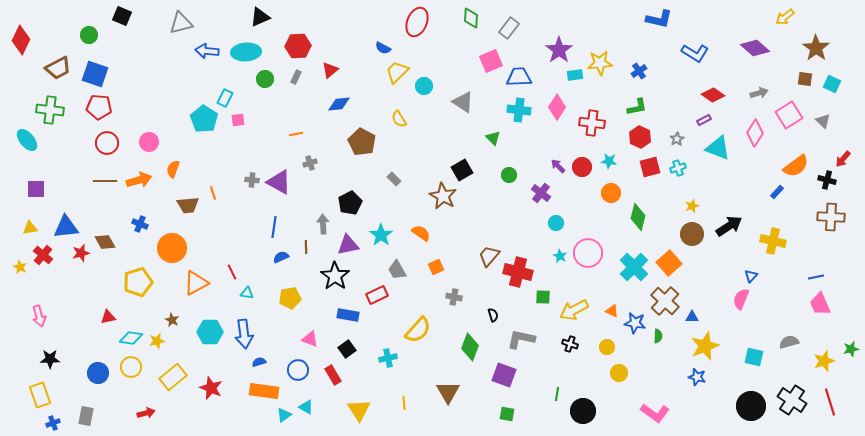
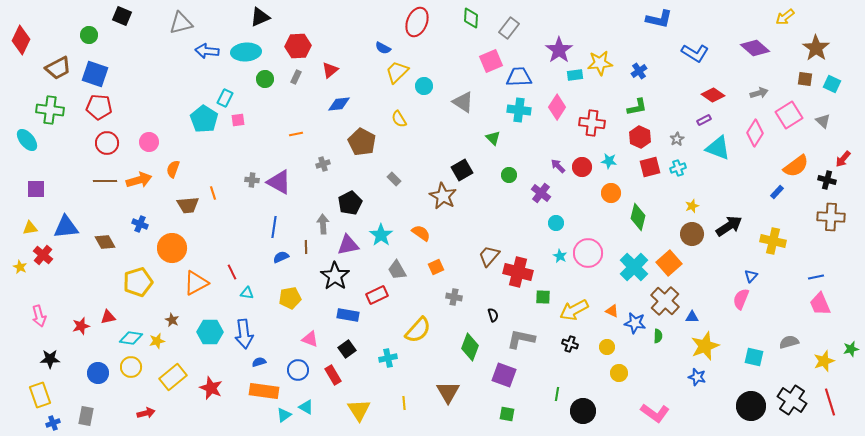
gray cross at (310, 163): moved 13 px right, 1 px down
red star at (81, 253): moved 73 px down
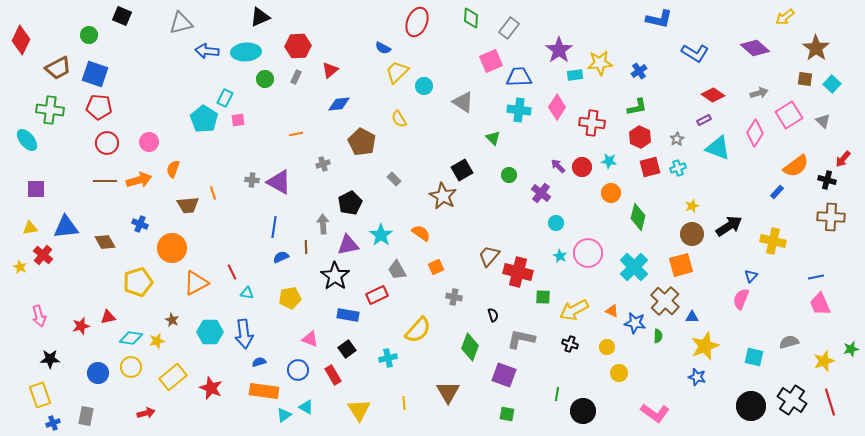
cyan square at (832, 84): rotated 18 degrees clockwise
orange square at (669, 263): moved 12 px right, 2 px down; rotated 25 degrees clockwise
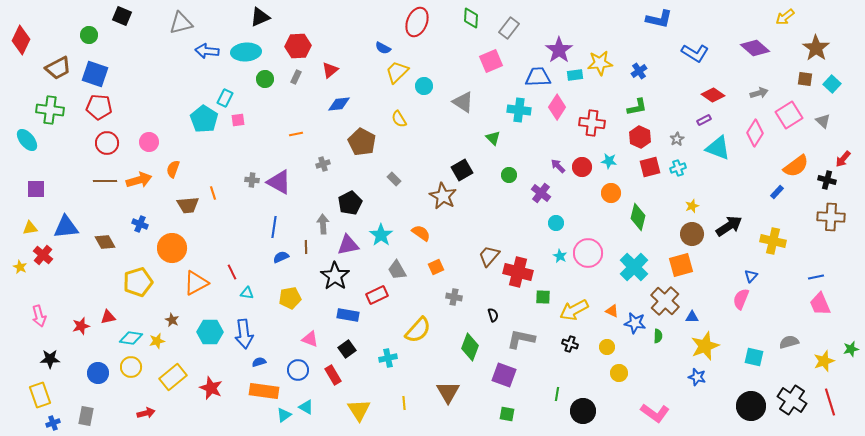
blue trapezoid at (519, 77): moved 19 px right
